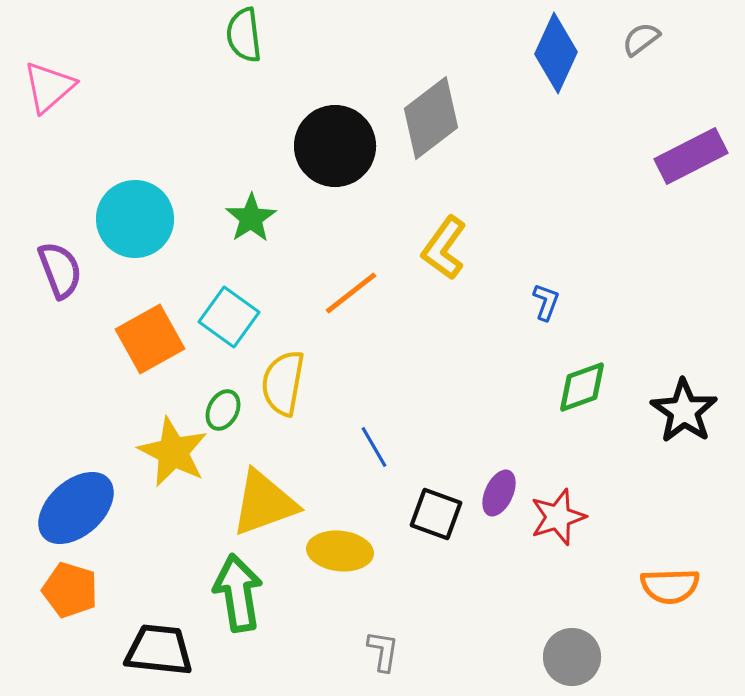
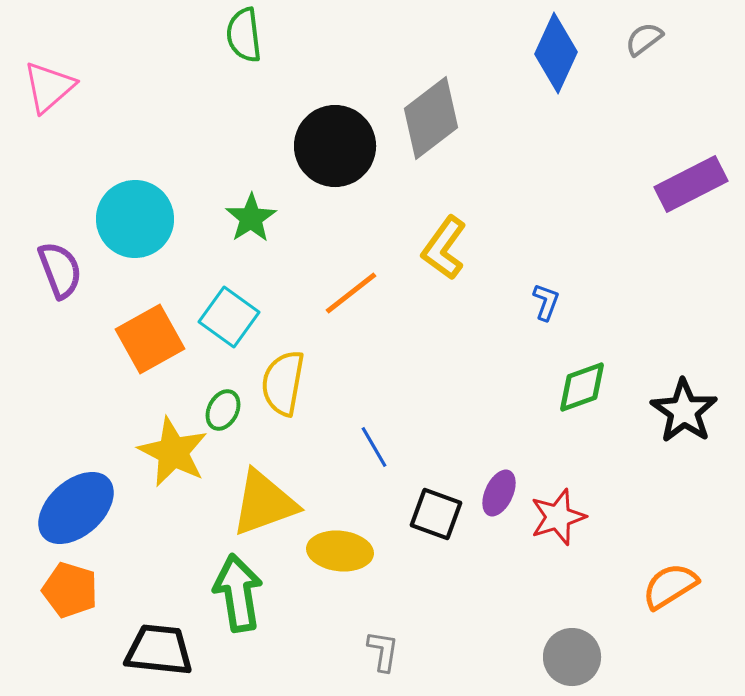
gray semicircle: moved 3 px right
purple rectangle: moved 28 px down
orange semicircle: rotated 150 degrees clockwise
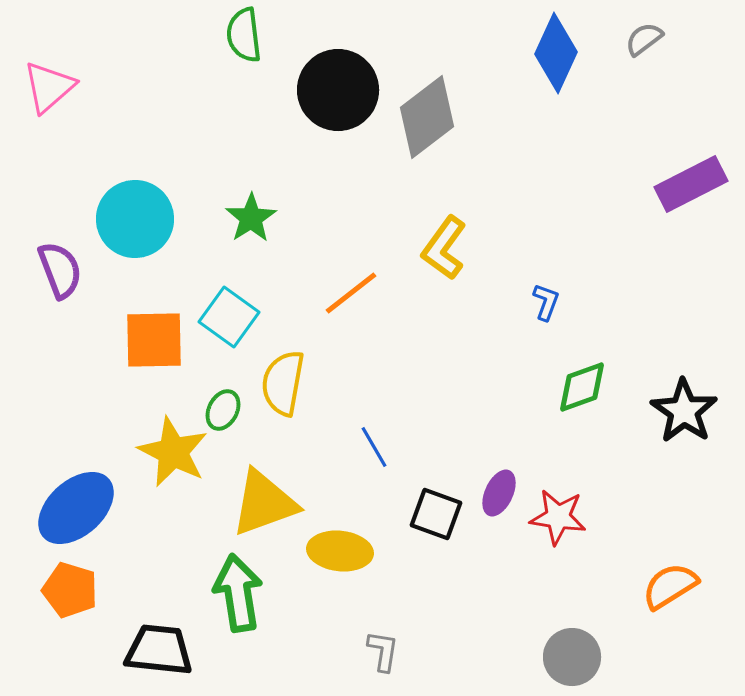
gray diamond: moved 4 px left, 1 px up
black circle: moved 3 px right, 56 px up
orange square: moved 4 px right, 1 px down; rotated 28 degrees clockwise
red star: rotated 26 degrees clockwise
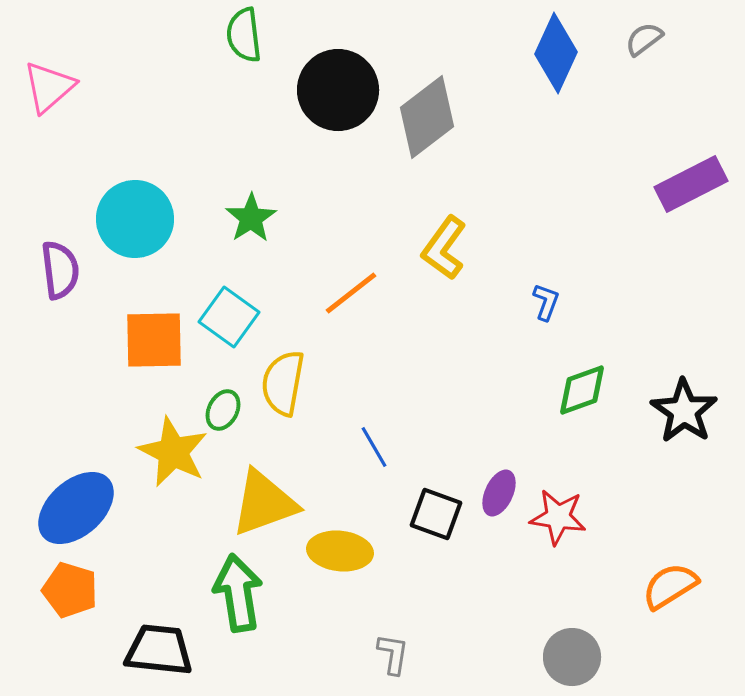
purple semicircle: rotated 14 degrees clockwise
green diamond: moved 3 px down
gray L-shape: moved 10 px right, 3 px down
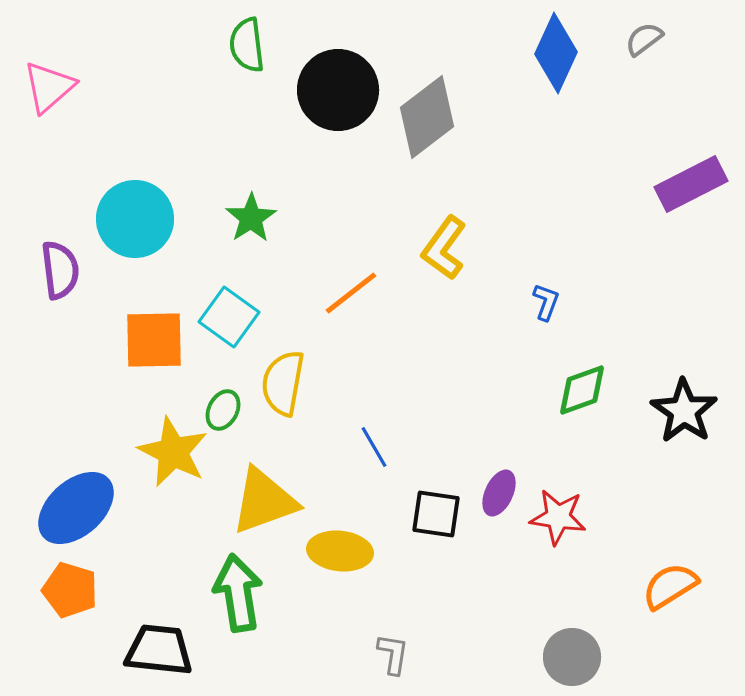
green semicircle: moved 3 px right, 10 px down
yellow triangle: moved 2 px up
black square: rotated 12 degrees counterclockwise
